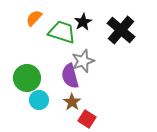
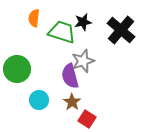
orange semicircle: rotated 36 degrees counterclockwise
black star: rotated 18 degrees clockwise
green circle: moved 10 px left, 9 px up
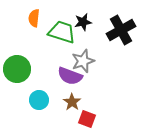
black cross: rotated 20 degrees clockwise
purple semicircle: rotated 55 degrees counterclockwise
red square: rotated 12 degrees counterclockwise
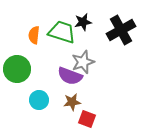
orange semicircle: moved 17 px down
gray star: moved 1 px down
brown star: rotated 30 degrees clockwise
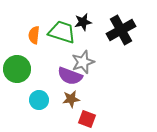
brown star: moved 1 px left, 3 px up
